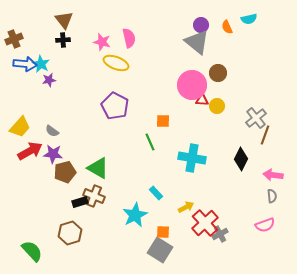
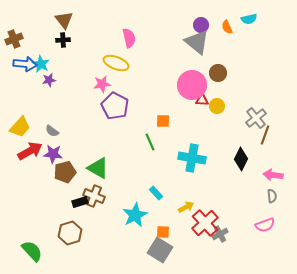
pink star at (102, 42): moved 42 px down; rotated 24 degrees counterclockwise
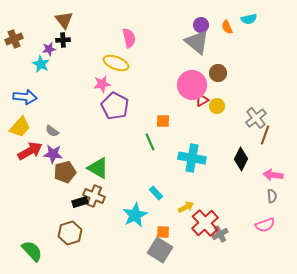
blue arrow at (25, 64): moved 33 px down
purple star at (49, 80): moved 31 px up
red triangle at (202, 100): rotated 32 degrees counterclockwise
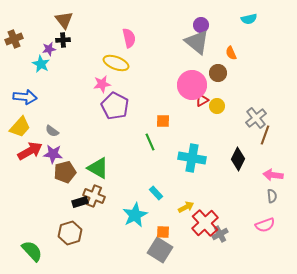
orange semicircle at (227, 27): moved 4 px right, 26 px down
black diamond at (241, 159): moved 3 px left
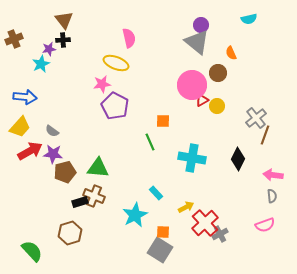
cyan star at (41, 64): rotated 18 degrees clockwise
green triangle at (98, 168): rotated 25 degrees counterclockwise
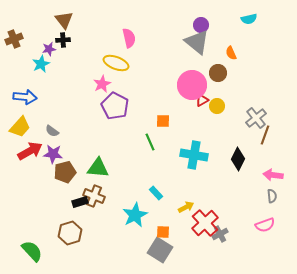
pink star at (102, 84): rotated 18 degrees counterclockwise
cyan cross at (192, 158): moved 2 px right, 3 px up
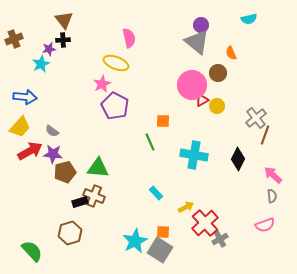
pink arrow at (273, 175): rotated 36 degrees clockwise
cyan star at (135, 215): moved 26 px down
gray cross at (220, 234): moved 5 px down
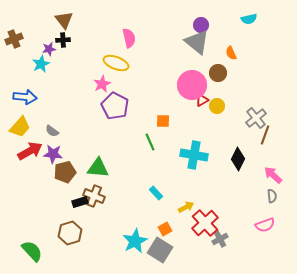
orange square at (163, 232): moved 2 px right, 3 px up; rotated 32 degrees counterclockwise
